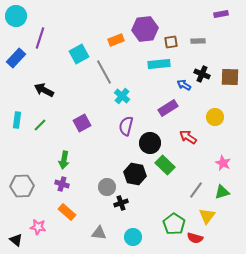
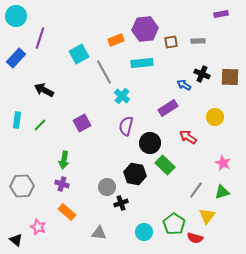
cyan rectangle at (159, 64): moved 17 px left, 1 px up
pink star at (38, 227): rotated 14 degrees clockwise
cyan circle at (133, 237): moved 11 px right, 5 px up
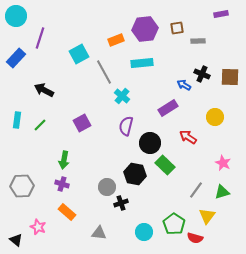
brown square at (171, 42): moved 6 px right, 14 px up
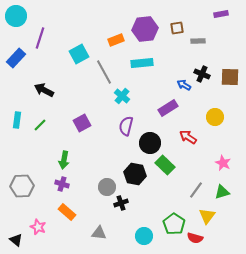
cyan circle at (144, 232): moved 4 px down
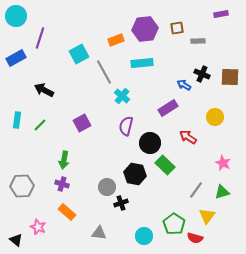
blue rectangle at (16, 58): rotated 18 degrees clockwise
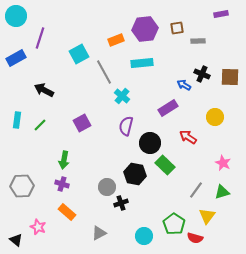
gray triangle at (99, 233): rotated 35 degrees counterclockwise
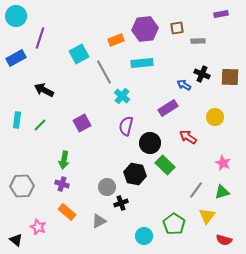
gray triangle at (99, 233): moved 12 px up
red semicircle at (195, 238): moved 29 px right, 2 px down
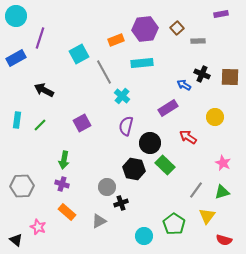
brown square at (177, 28): rotated 32 degrees counterclockwise
black hexagon at (135, 174): moved 1 px left, 5 px up
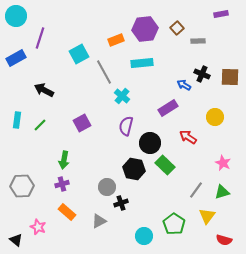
purple cross at (62, 184): rotated 32 degrees counterclockwise
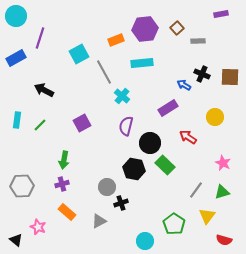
cyan circle at (144, 236): moved 1 px right, 5 px down
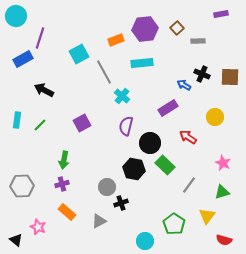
blue rectangle at (16, 58): moved 7 px right, 1 px down
gray line at (196, 190): moved 7 px left, 5 px up
